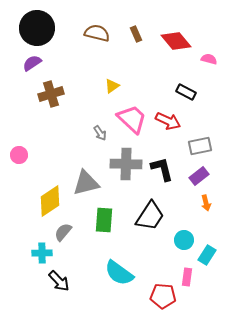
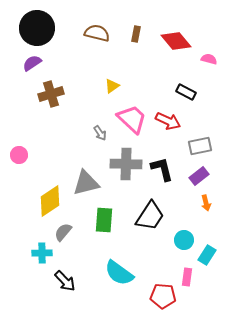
brown rectangle: rotated 35 degrees clockwise
black arrow: moved 6 px right
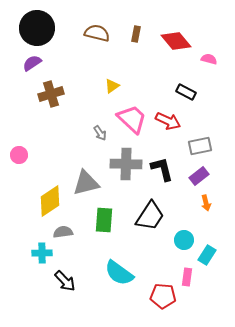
gray semicircle: rotated 42 degrees clockwise
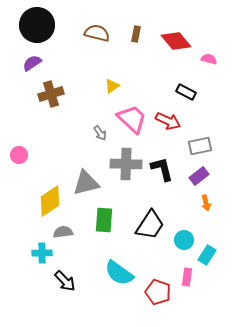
black circle: moved 3 px up
black trapezoid: moved 9 px down
red pentagon: moved 5 px left, 4 px up; rotated 15 degrees clockwise
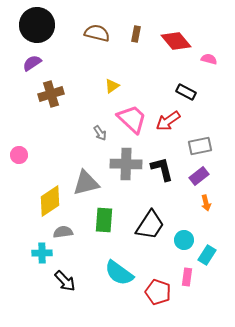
red arrow: rotated 120 degrees clockwise
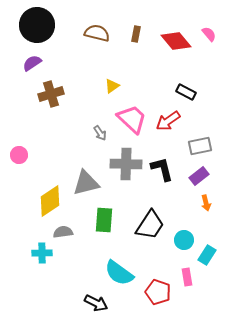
pink semicircle: moved 25 px up; rotated 35 degrees clockwise
pink rectangle: rotated 18 degrees counterclockwise
black arrow: moved 31 px right, 22 px down; rotated 20 degrees counterclockwise
